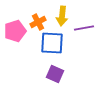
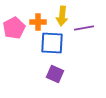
orange cross: rotated 28 degrees clockwise
pink pentagon: moved 1 px left, 3 px up; rotated 10 degrees counterclockwise
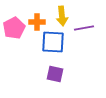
yellow arrow: rotated 12 degrees counterclockwise
orange cross: moved 1 px left
blue square: moved 1 px right, 1 px up
purple square: rotated 12 degrees counterclockwise
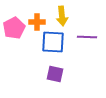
purple line: moved 3 px right, 9 px down; rotated 12 degrees clockwise
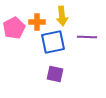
blue square: rotated 15 degrees counterclockwise
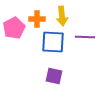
orange cross: moved 3 px up
purple line: moved 2 px left
blue square: rotated 15 degrees clockwise
purple square: moved 1 px left, 2 px down
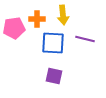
yellow arrow: moved 1 px right, 1 px up
pink pentagon: rotated 20 degrees clockwise
purple line: moved 2 px down; rotated 12 degrees clockwise
blue square: moved 1 px down
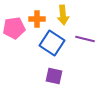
blue square: moved 1 px left; rotated 30 degrees clockwise
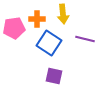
yellow arrow: moved 1 px up
blue square: moved 3 px left
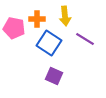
yellow arrow: moved 2 px right, 2 px down
pink pentagon: rotated 20 degrees clockwise
purple line: rotated 18 degrees clockwise
purple square: rotated 12 degrees clockwise
